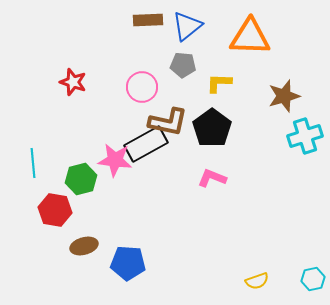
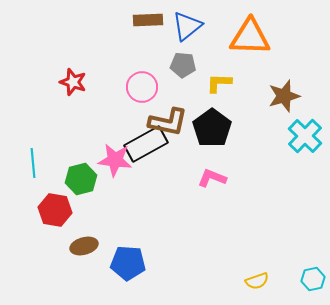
cyan cross: rotated 28 degrees counterclockwise
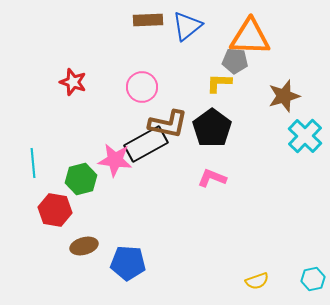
gray pentagon: moved 52 px right, 4 px up
brown L-shape: moved 2 px down
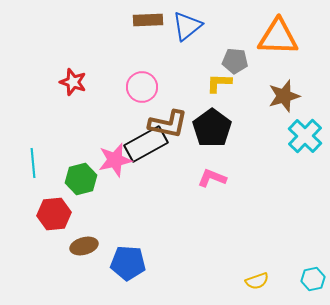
orange triangle: moved 28 px right
pink star: rotated 20 degrees counterclockwise
red hexagon: moved 1 px left, 4 px down; rotated 16 degrees counterclockwise
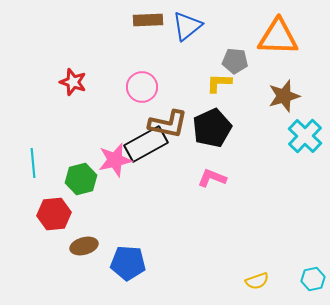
black pentagon: rotated 12 degrees clockwise
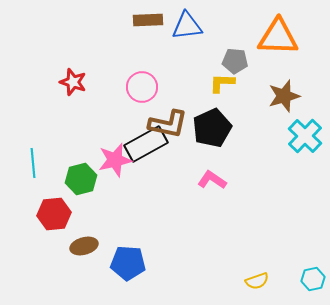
blue triangle: rotated 32 degrees clockwise
yellow L-shape: moved 3 px right
pink L-shape: moved 2 px down; rotated 12 degrees clockwise
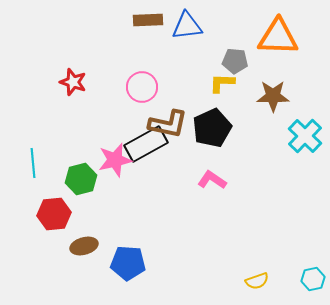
brown star: moved 11 px left; rotated 16 degrees clockwise
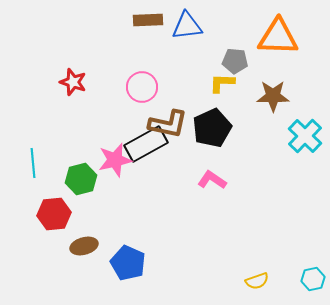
blue pentagon: rotated 20 degrees clockwise
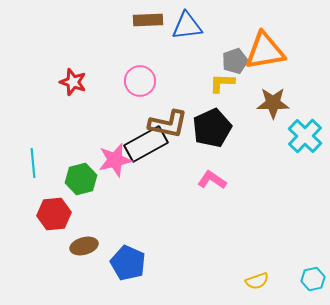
orange triangle: moved 13 px left, 14 px down; rotated 12 degrees counterclockwise
gray pentagon: rotated 25 degrees counterclockwise
pink circle: moved 2 px left, 6 px up
brown star: moved 7 px down
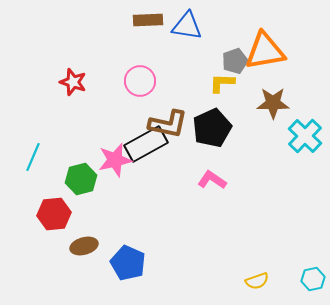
blue triangle: rotated 16 degrees clockwise
cyan line: moved 6 px up; rotated 28 degrees clockwise
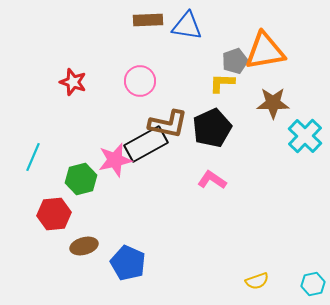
cyan hexagon: moved 5 px down
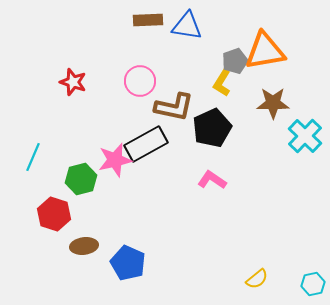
yellow L-shape: rotated 60 degrees counterclockwise
brown L-shape: moved 6 px right, 17 px up
red hexagon: rotated 24 degrees clockwise
brown ellipse: rotated 8 degrees clockwise
yellow semicircle: moved 2 px up; rotated 20 degrees counterclockwise
